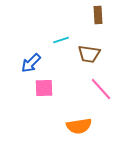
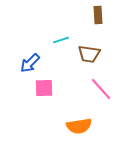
blue arrow: moved 1 px left
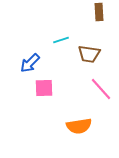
brown rectangle: moved 1 px right, 3 px up
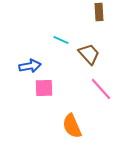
cyan line: rotated 42 degrees clockwise
brown trapezoid: rotated 140 degrees counterclockwise
blue arrow: moved 3 px down; rotated 145 degrees counterclockwise
orange semicircle: moved 7 px left; rotated 75 degrees clockwise
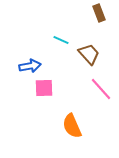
brown rectangle: moved 1 px down; rotated 18 degrees counterclockwise
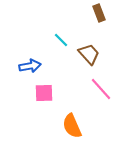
cyan line: rotated 21 degrees clockwise
pink square: moved 5 px down
